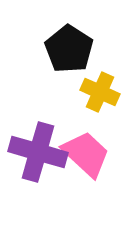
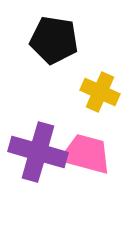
black pentagon: moved 15 px left, 9 px up; rotated 24 degrees counterclockwise
pink trapezoid: rotated 28 degrees counterclockwise
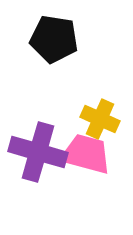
black pentagon: moved 1 px up
yellow cross: moved 27 px down
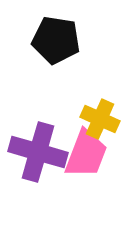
black pentagon: moved 2 px right, 1 px down
pink trapezoid: rotated 96 degrees clockwise
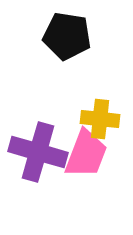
black pentagon: moved 11 px right, 4 px up
yellow cross: rotated 18 degrees counterclockwise
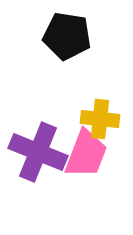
purple cross: rotated 6 degrees clockwise
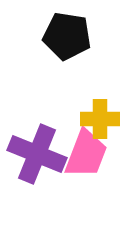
yellow cross: rotated 6 degrees counterclockwise
purple cross: moved 1 px left, 2 px down
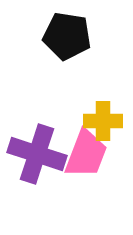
yellow cross: moved 3 px right, 2 px down
purple cross: rotated 4 degrees counterclockwise
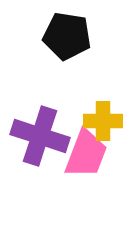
purple cross: moved 3 px right, 18 px up
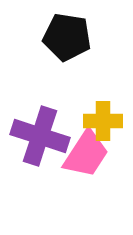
black pentagon: moved 1 px down
pink trapezoid: rotated 12 degrees clockwise
